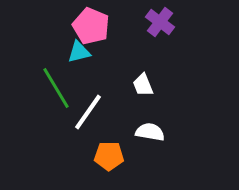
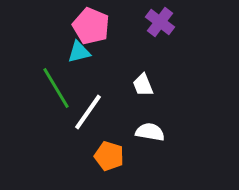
orange pentagon: rotated 16 degrees clockwise
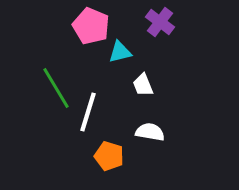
cyan triangle: moved 41 px right
white line: rotated 18 degrees counterclockwise
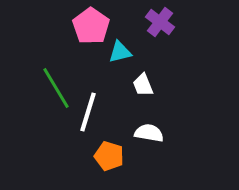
pink pentagon: rotated 12 degrees clockwise
white semicircle: moved 1 px left, 1 px down
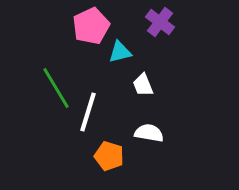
pink pentagon: rotated 12 degrees clockwise
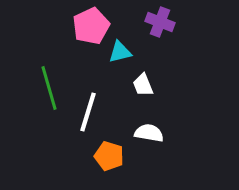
purple cross: rotated 16 degrees counterclockwise
green line: moved 7 px left; rotated 15 degrees clockwise
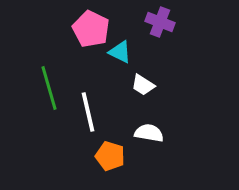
pink pentagon: moved 3 px down; rotated 21 degrees counterclockwise
cyan triangle: rotated 40 degrees clockwise
white trapezoid: rotated 35 degrees counterclockwise
white line: rotated 30 degrees counterclockwise
orange pentagon: moved 1 px right
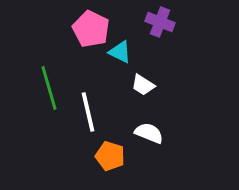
white semicircle: rotated 12 degrees clockwise
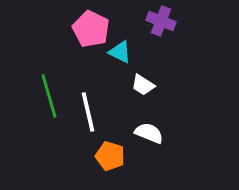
purple cross: moved 1 px right, 1 px up
green line: moved 8 px down
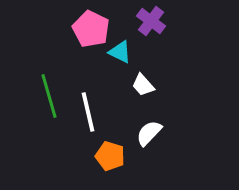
purple cross: moved 10 px left; rotated 16 degrees clockwise
white trapezoid: rotated 15 degrees clockwise
white semicircle: rotated 68 degrees counterclockwise
